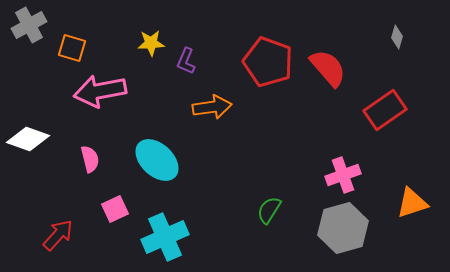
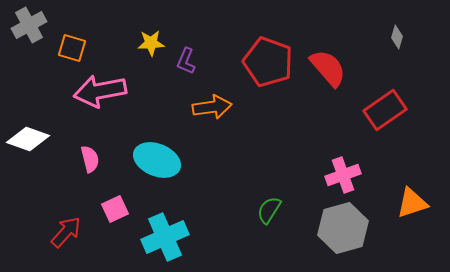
cyan ellipse: rotated 21 degrees counterclockwise
red arrow: moved 8 px right, 3 px up
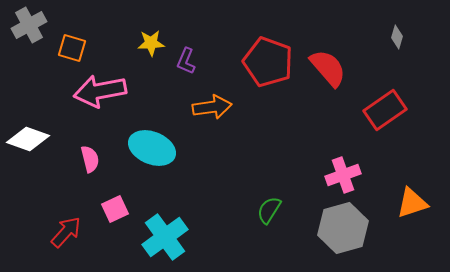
cyan ellipse: moved 5 px left, 12 px up
cyan cross: rotated 12 degrees counterclockwise
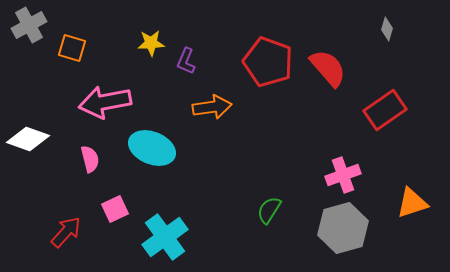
gray diamond: moved 10 px left, 8 px up
pink arrow: moved 5 px right, 11 px down
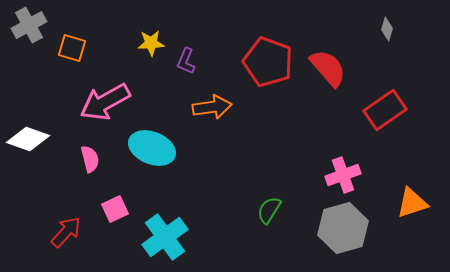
pink arrow: rotated 18 degrees counterclockwise
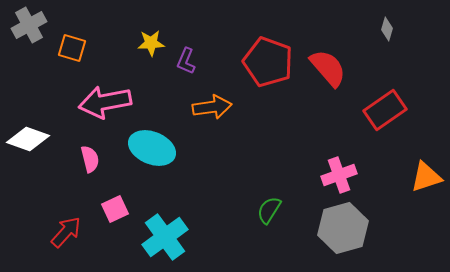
pink arrow: rotated 18 degrees clockwise
pink cross: moved 4 px left
orange triangle: moved 14 px right, 26 px up
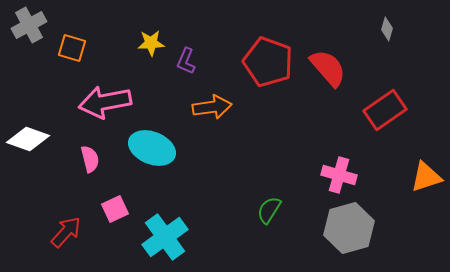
pink cross: rotated 36 degrees clockwise
gray hexagon: moved 6 px right
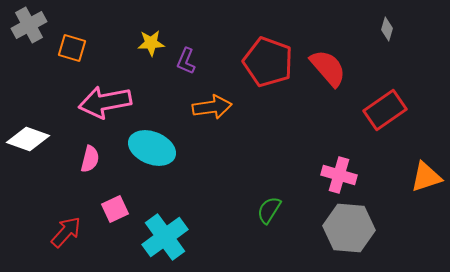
pink semicircle: rotated 28 degrees clockwise
gray hexagon: rotated 21 degrees clockwise
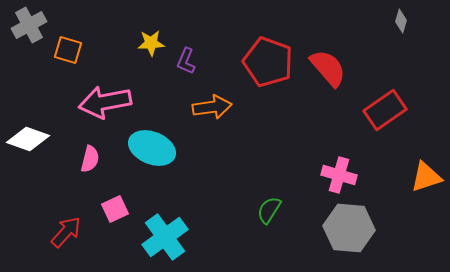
gray diamond: moved 14 px right, 8 px up
orange square: moved 4 px left, 2 px down
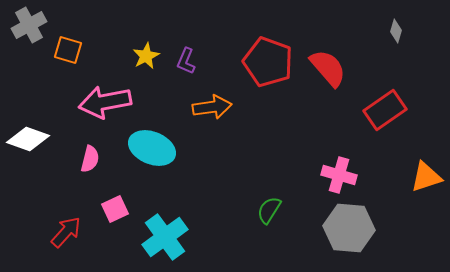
gray diamond: moved 5 px left, 10 px down
yellow star: moved 5 px left, 13 px down; rotated 24 degrees counterclockwise
